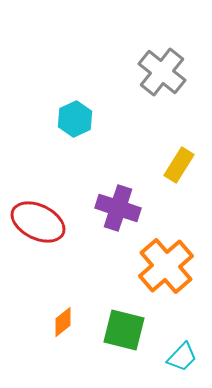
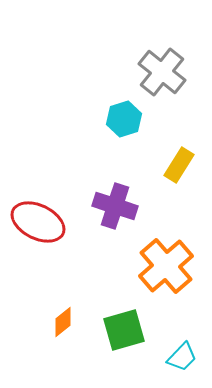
cyan hexagon: moved 49 px right; rotated 8 degrees clockwise
purple cross: moved 3 px left, 2 px up
green square: rotated 30 degrees counterclockwise
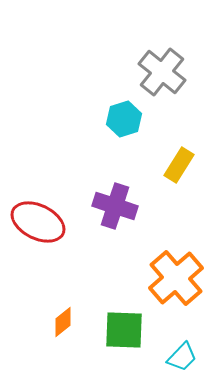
orange cross: moved 10 px right, 12 px down
green square: rotated 18 degrees clockwise
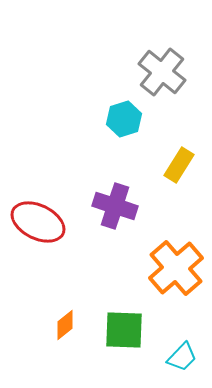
orange cross: moved 10 px up
orange diamond: moved 2 px right, 3 px down
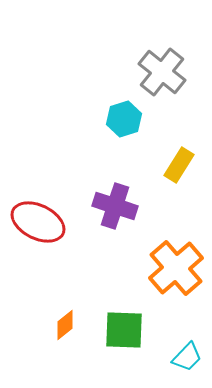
cyan trapezoid: moved 5 px right
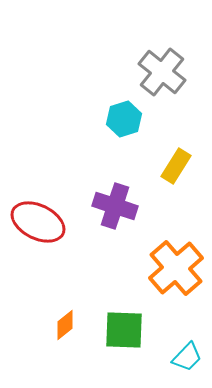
yellow rectangle: moved 3 px left, 1 px down
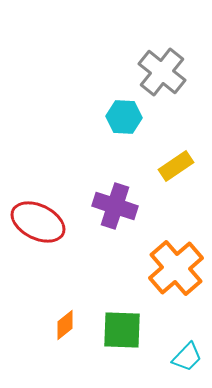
cyan hexagon: moved 2 px up; rotated 20 degrees clockwise
yellow rectangle: rotated 24 degrees clockwise
green square: moved 2 px left
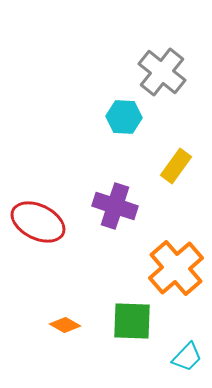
yellow rectangle: rotated 20 degrees counterclockwise
orange diamond: rotated 68 degrees clockwise
green square: moved 10 px right, 9 px up
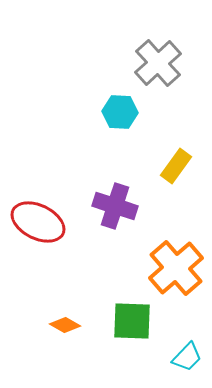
gray cross: moved 4 px left, 9 px up; rotated 9 degrees clockwise
cyan hexagon: moved 4 px left, 5 px up
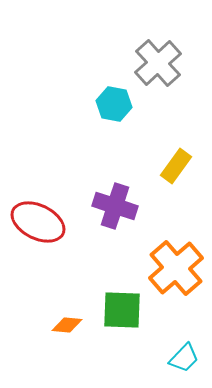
cyan hexagon: moved 6 px left, 8 px up; rotated 8 degrees clockwise
green square: moved 10 px left, 11 px up
orange diamond: moved 2 px right; rotated 24 degrees counterclockwise
cyan trapezoid: moved 3 px left, 1 px down
